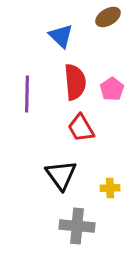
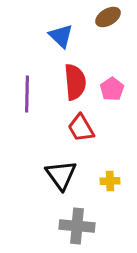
yellow cross: moved 7 px up
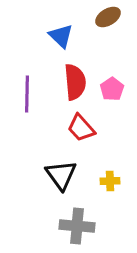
red trapezoid: rotated 12 degrees counterclockwise
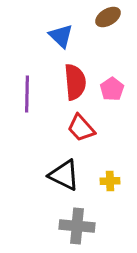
black triangle: moved 3 px right; rotated 28 degrees counterclockwise
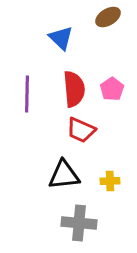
blue triangle: moved 2 px down
red semicircle: moved 1 px left, 7 px down
red trapezoid: moved 2 px down; rotated 24 degrees counterclockwise
black triangle: rotated 32 degrees counterclockwise
gray cross: moved 2 px right, 3 px up
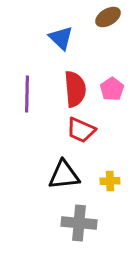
red semicircle: moved 1 px right
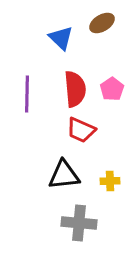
brown ellipse: moved 6 px left, 6 px down
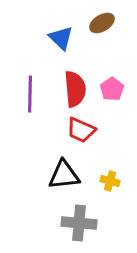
purple line: moved 3 px right
yellow cross: rotated 18 degrees clockwise
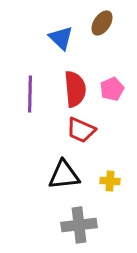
brown ellipse: rotated 25 degrees counterclockwise
pink pentagon: rotated 10 degrees clockwise
yellow cross: rotated 12 degrees counterclockwise
gray cross: moved 2 px down; rotated 12 degrees counterclockwise
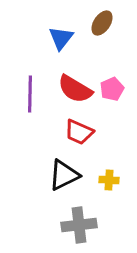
blue triangle: rotated 24 degrees clockwise
red semicircle: rotated 126 degrees clockwise
red trapezoid: moved 2 px left, 2 px down
black triangle: rotated 20 degrees counterclockwise
yellow cross: moved 1 px left, 1 px up
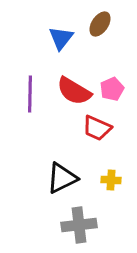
brown ellipse: moved 2 px left, 1 px down
red semicircle: moved 1 px left, 2 px down
red trapezoid: moved 18 px right, 4 px up
black triangle: moved 2 px left, 3 px down
yellow cross: moved 2 px right
